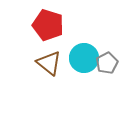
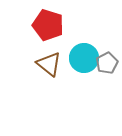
brown triangle: moved 1 px down
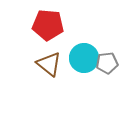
red pentagon: rotated 12 degrees counterclockwise
gray pentagon: rotated 20 degrees clockwise
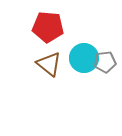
red pentagon: moved 2 px down
gray pentagon: moved 2 px left, 1 px up
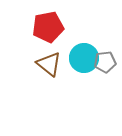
red pentagon: rotated 16 degrees counterclockwise
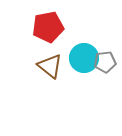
brown triangle: moved 1 px right, 2 px down
